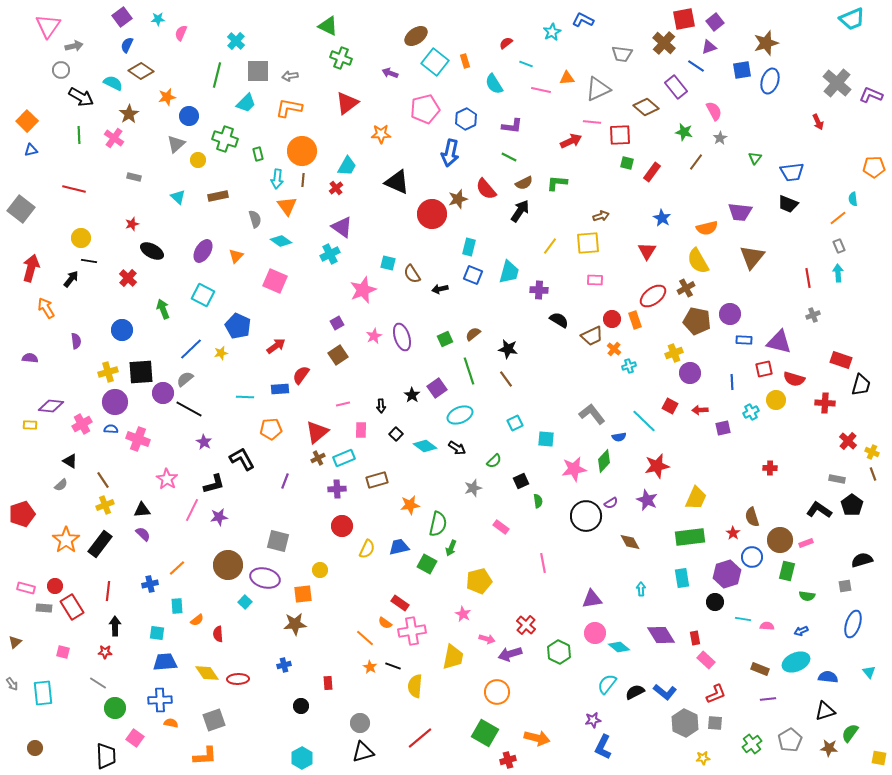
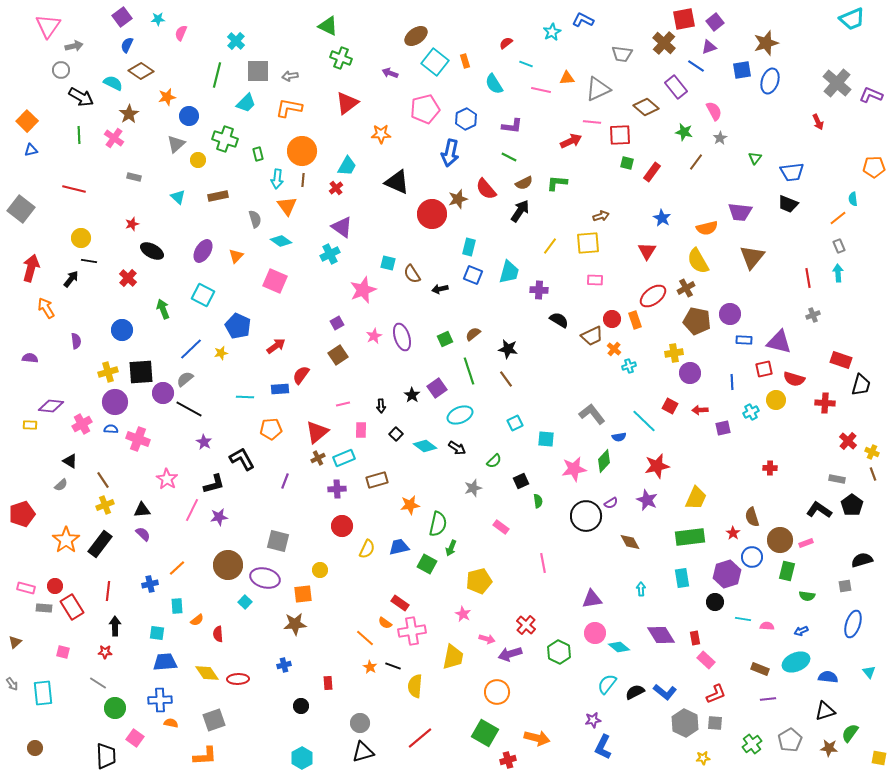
yellow cross at (674, 353): rotated 12 degrees clockwise
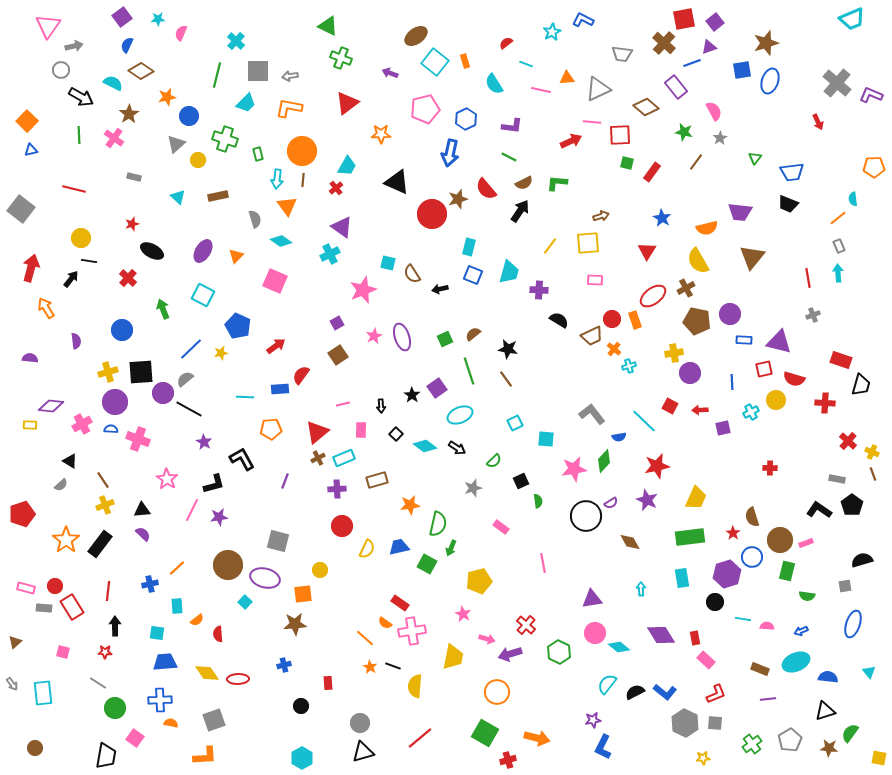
blue line at (696, 66): moved 4 px left, 3 px up; rotated 54 degrees counterclockwise
black trapezoid at (106, 756): rotated 12 degrees clockwise
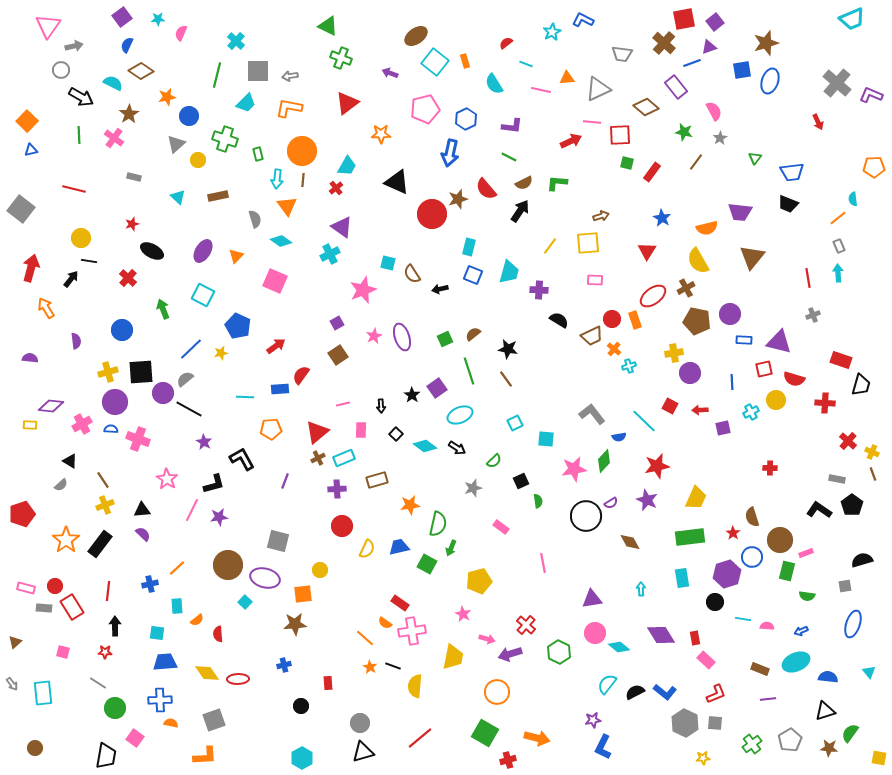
pink rectangle at (806, 543): moved 10 px down
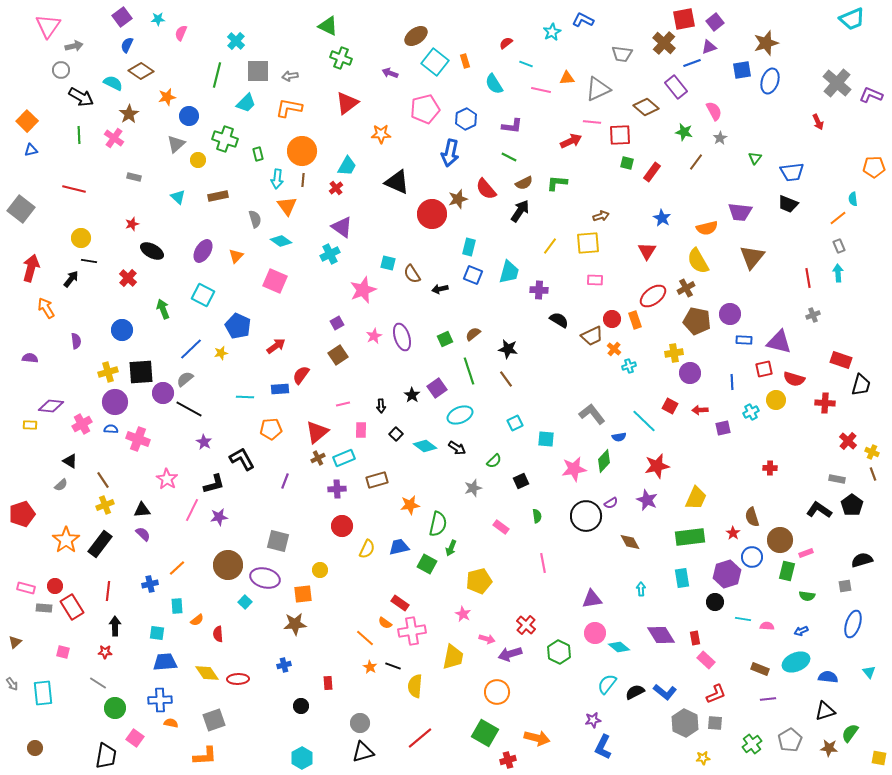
green semicircle at (538, 501): moved 1 px left, 15 px down
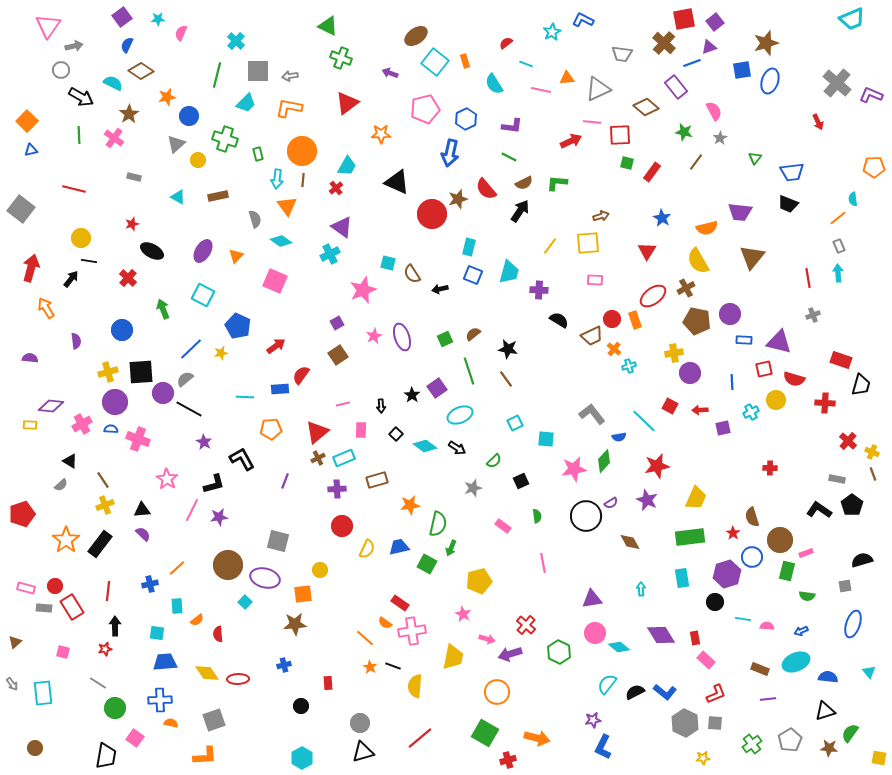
cyan triangle at (178, 197): rotated 14 degrees counterclockwise
pink rectangle at (501, 527): moved 2 px right, 1 px up
red star at (105, 652): moved 3 px up; rotated 16 degrees counterclockwise
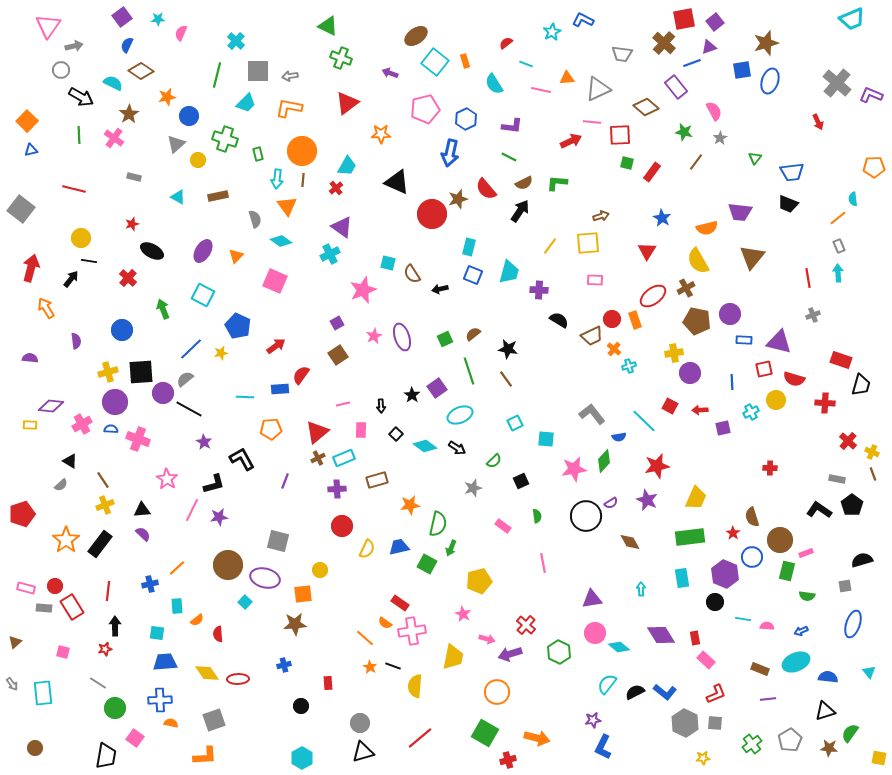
purple hexagon at (727, 574): moved 2 px left; rotated 20 degrees counterclockwise
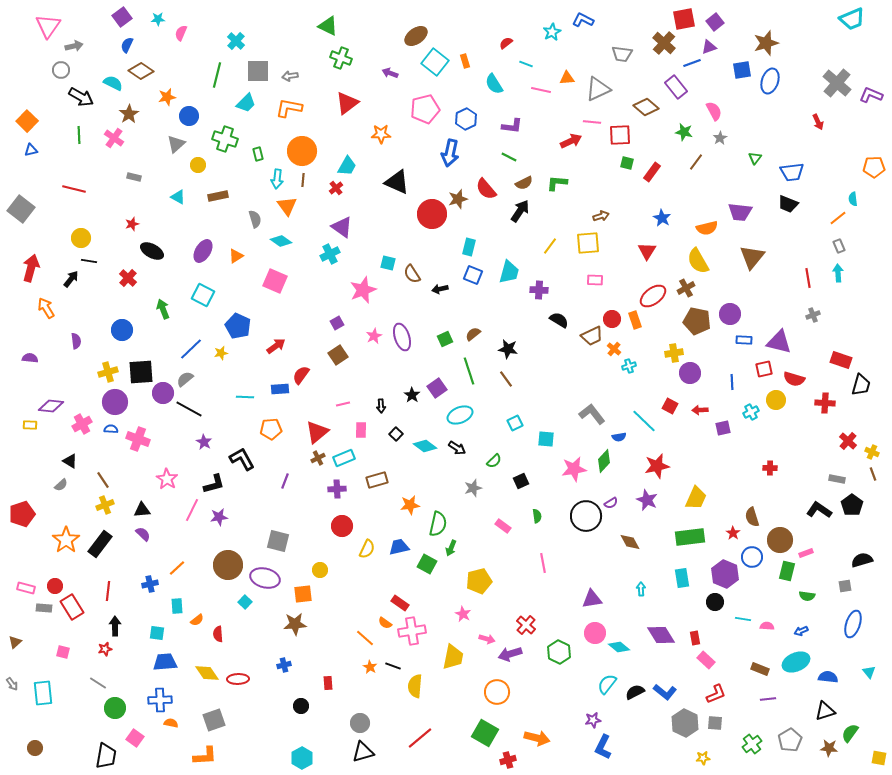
yellow circle at (198, 160): moved 5 px down
orange triangle at (236, 256): rotated 14 degrees clockwise
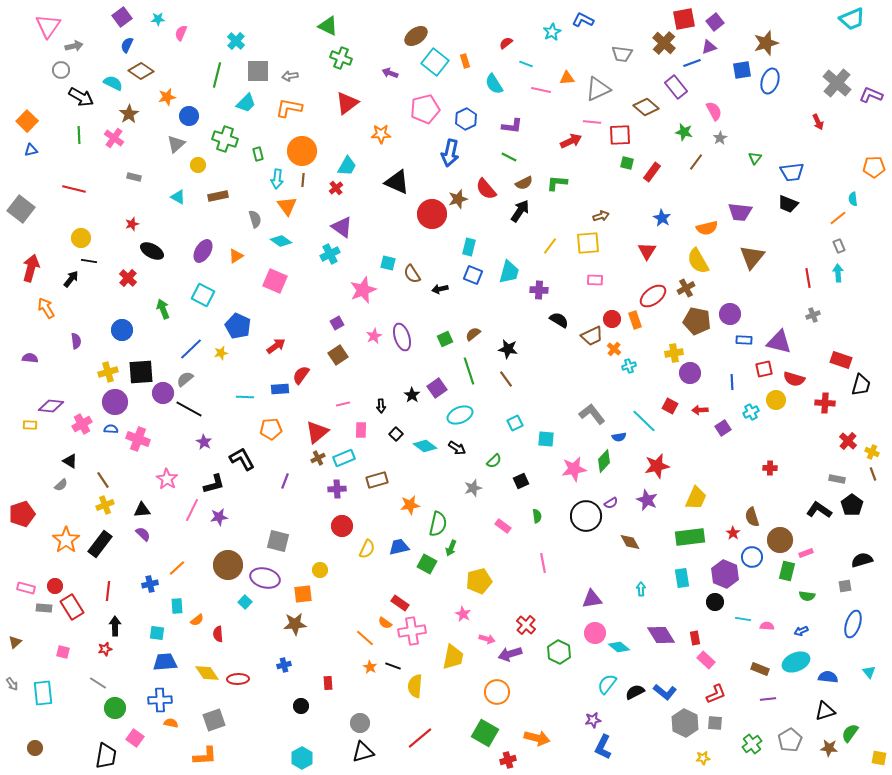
purple square at (723, 428): rotated 21 degrees counterclockwise
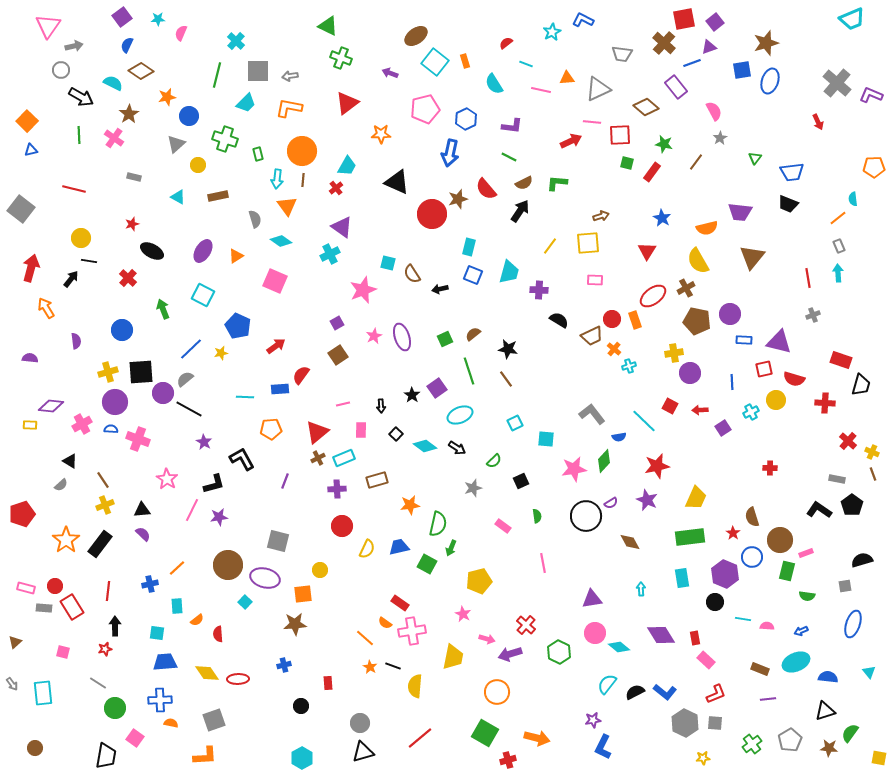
green star at (684, 132): moved 20 px left, 12 px down
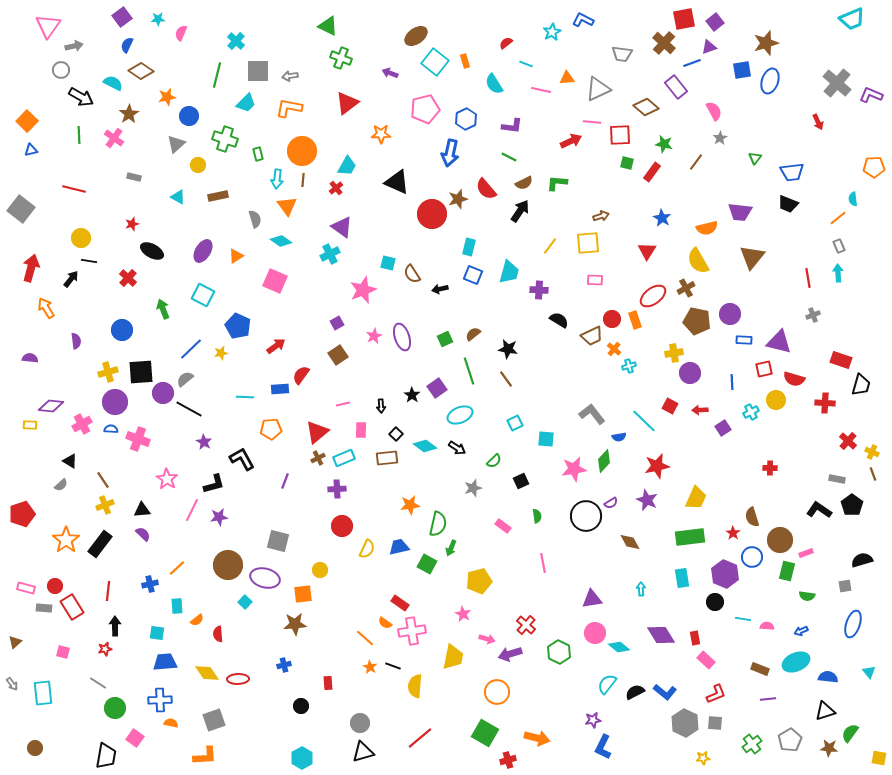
brown rectangle at (377, 480): moved 10 px right, 22 px up; rotated 10 degrees clockwise
